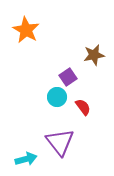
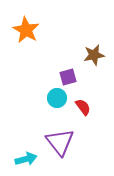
purple square: rotated 18 degrees clockwise
cyan circle: moved 1 px down
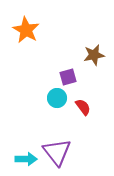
purple triangle: moved 3 px left, 10 px down
cyan arrow: rotated 15 degrees clockwise
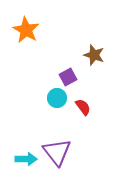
brown star: rotated 30 degrees clockwise
purple square: rotated 12 degrees counterclockwise
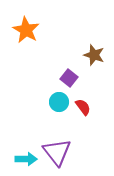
purple square: moved 1 px right, 1 px down; rotated 24 degrees counterclockwise
cyan circle: moved 2 px right, 4 px down
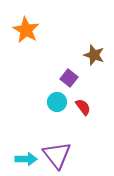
cyan circle: moved 2 px left
purple triangle: moved 3 px down
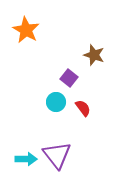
cyan circle: moved 1 px left
red semicircle: moved 1 px down
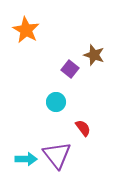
purple square: moved 1 px right, 9 px up
red semicircle: moved 20 px down
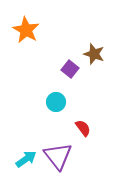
brown star: moved 1 px up
purple triangle: moved 1 px right, 1 px down
cyan arrow: rotated 35 degrees counterclockwise
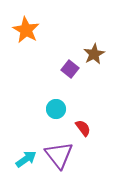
brown star: rotated 25 degrees clockwise
cyan circle: moved 7 px down
purple triangle: moved 1 px right, 1 px up
